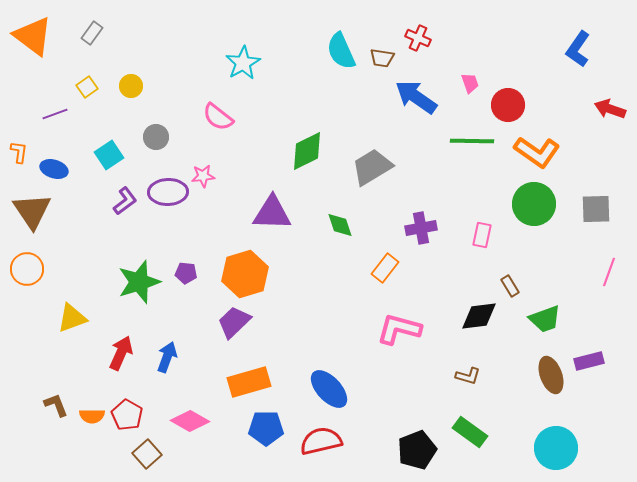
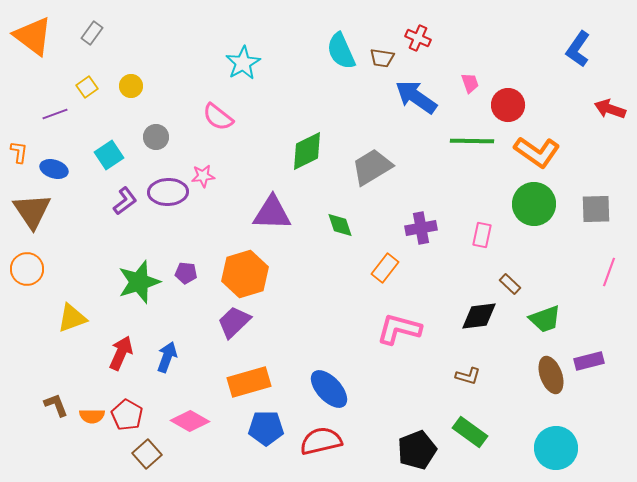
brown rectangle at (510, 286): moved 2 px up; rotated 15 degrees counterclockwise
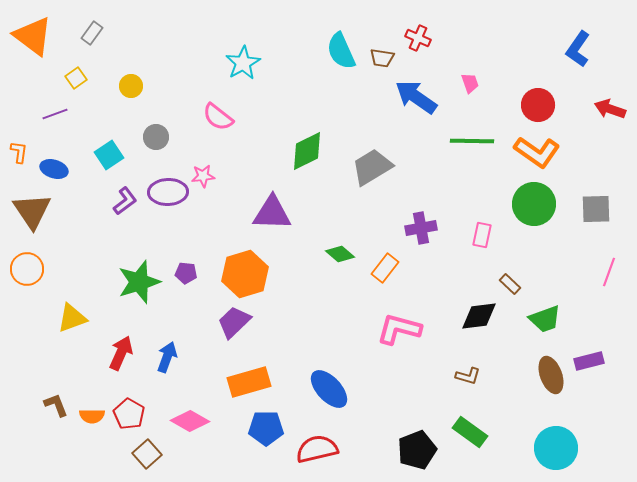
yellow square at (87, 87): moved 11 px left, 9 px up
red circle at (508, 105): moved 30 px right
green diamond at (340, 225): moved 29 px down; rotated 32 degrees counterclockwise
red pentagon at (127, 415): moved 2 px right, 1 px up
red semicircle at (321, 441): moved 4 px left, 8 px down
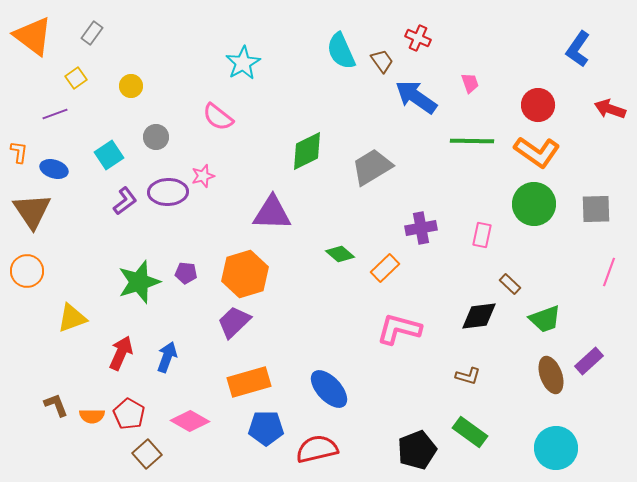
brown trapezoid at (382, 58): moved 3 px down; rotated 135 degrees counterclockwise
pink star at (203, 176): rotated 10 degrees counterclockwise
orange rectangle at (385, 268): rotated 8 degrees clockwise
orange circle at (27, 269): moved 2 px down
purple rectangle at (589, 361): rotated 28 degrees counterclockwise
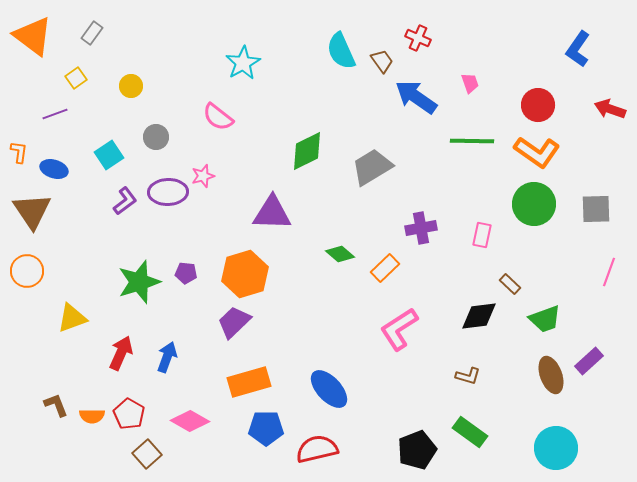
pink L-shape at (399, 329): rotated 48 degrees counterclockwise
